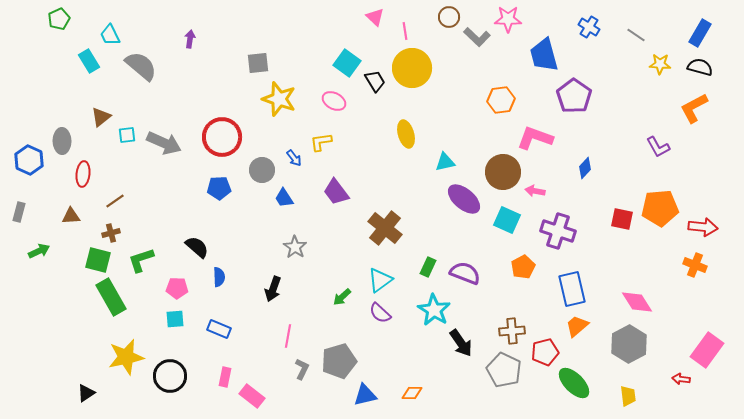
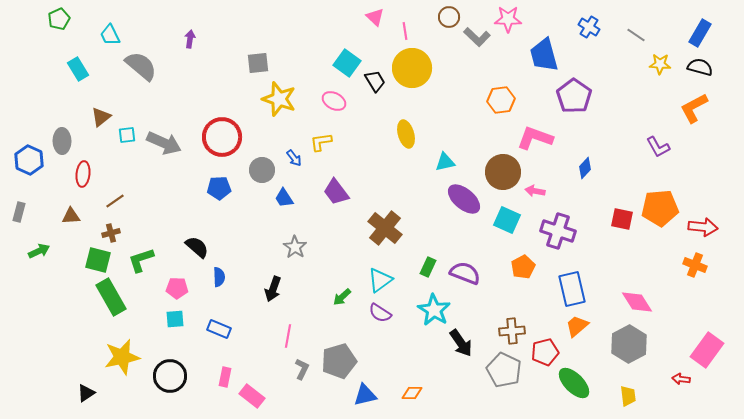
cyan rectangle at (89, 61): moved 11 px left, 8 px down
purple semicircle at (380, 313): rotated 10 degrees counterclockwise
yellow star at (126, 357): moved 4 px left
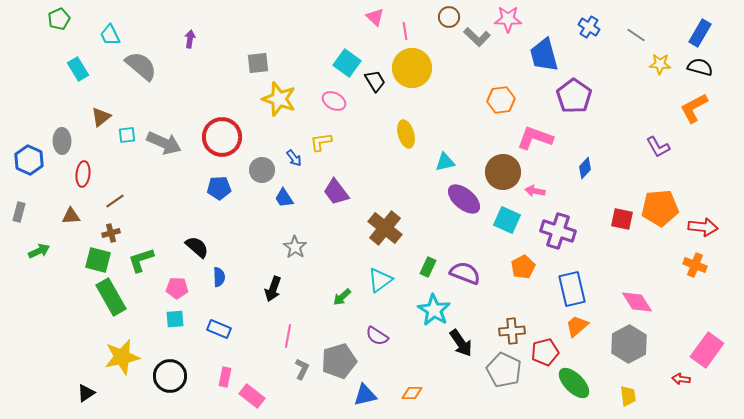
purple semicircle at (380, 313): moved 3 px left, 23 px down
